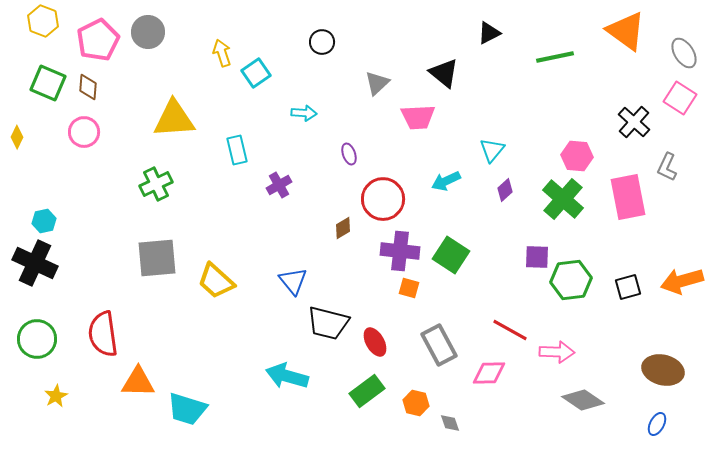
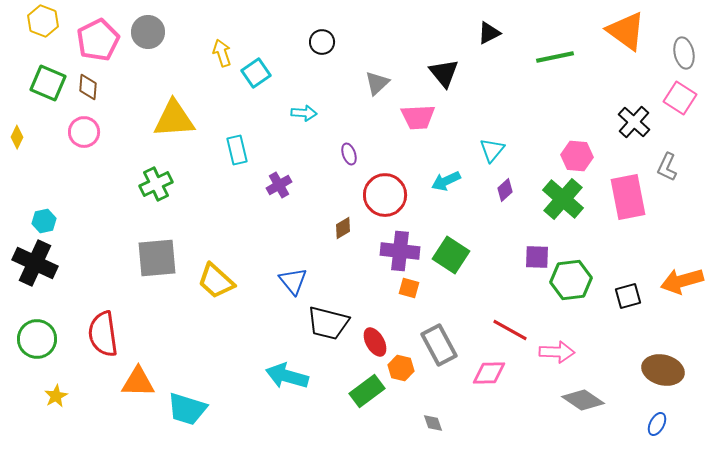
gray ellipse at (684, 53): rotated 20 degrees clockwise
black triangle at (444, 73): rotated 12 degrees clockwise
red circle at (383, 199): moved 2 px right, 4 px up
black square at (628, 287): moved 9 px down
orange hexagon at (416, 403): moved 15 px left, 35 px up
gray diamond at (450, 423): moved 17 px left
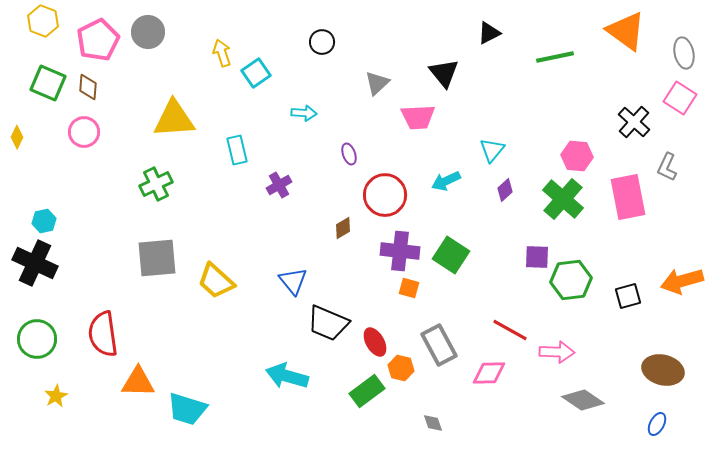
black trapezoid at (328, 323): rotated 9 degrees clockwise
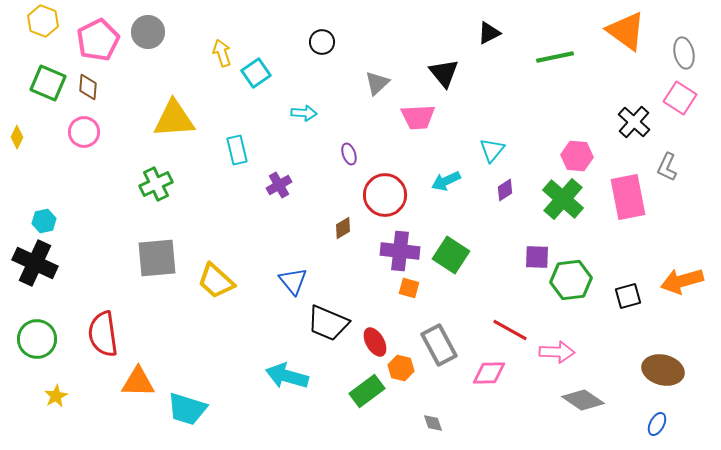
purple diamond at (505, 190): rotated 10 degrees clockwise
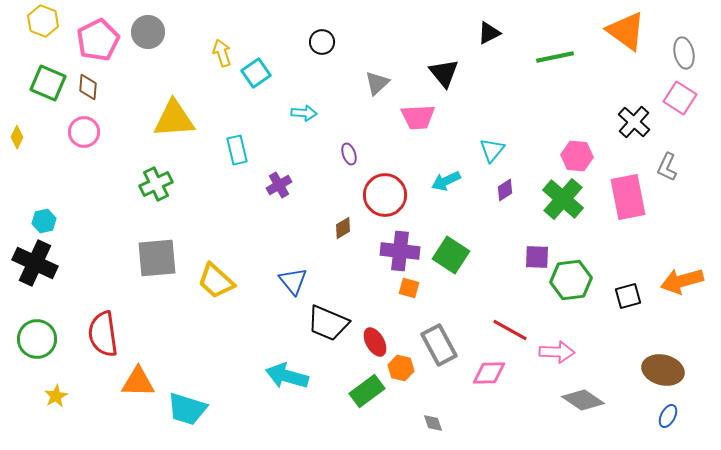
blue ellipse at (657, 424): moved 11 px right, 8 px up
